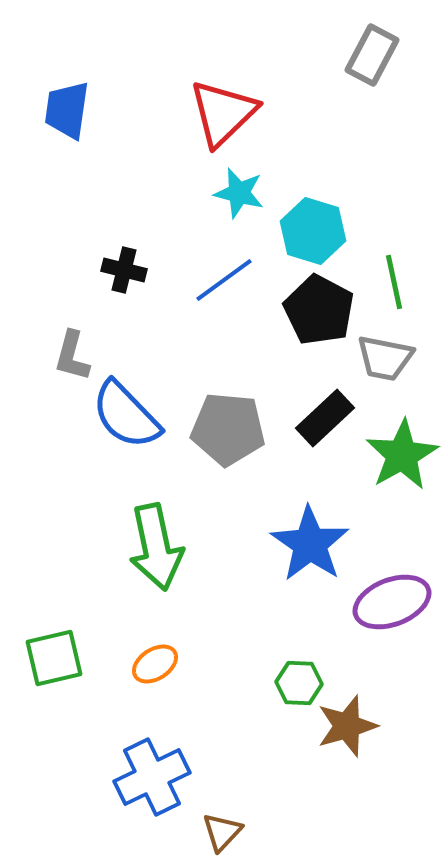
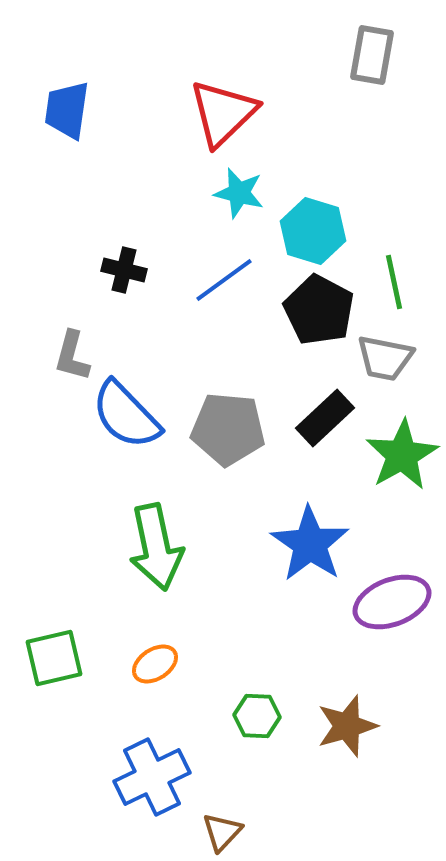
gray rectangle: rotated 18 degrees counterclockwise
green hexagon: moved 42 px left, 33 px down
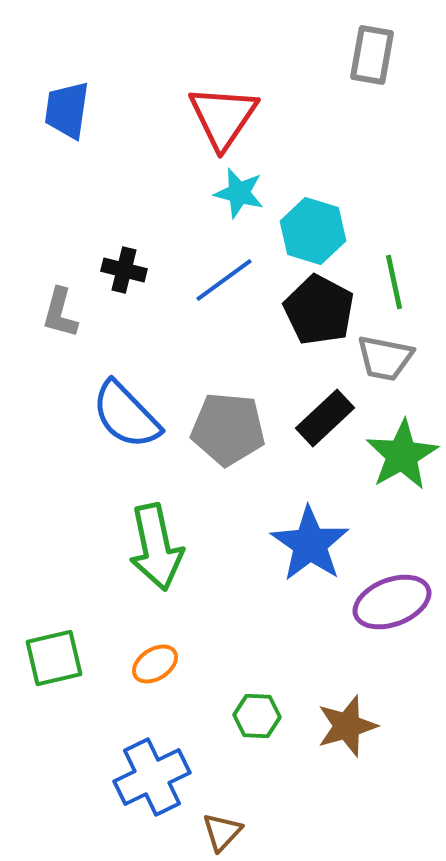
red triangle: moved 4 px down; rotated 12 degrees counterclockwise
gray L-shape: moved 12 px left, 43 px up
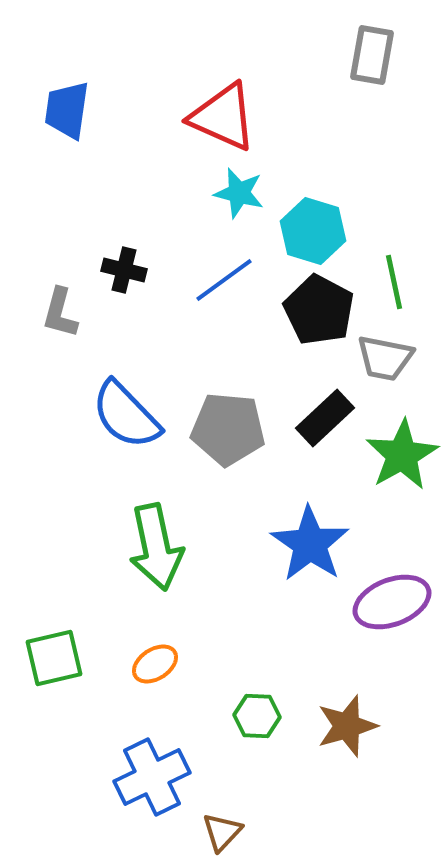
red triangle: rotated 40 degrees counterclockwise
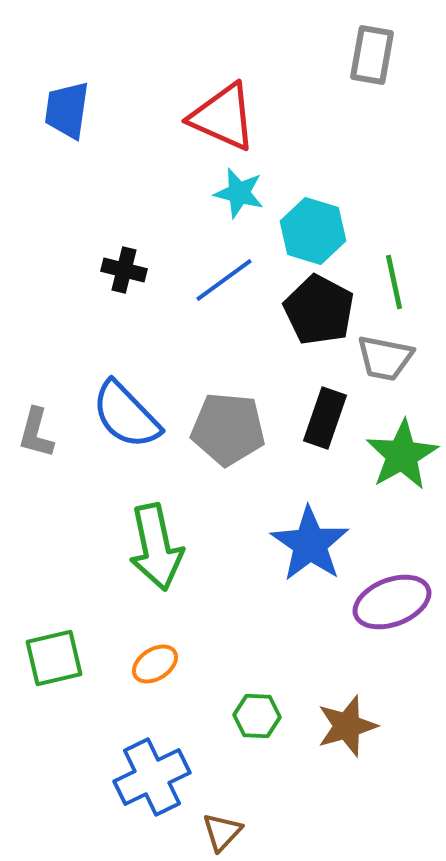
gray L-shape: moved 24 px left, 120 px down
black rectangle: rotated 28 degrees counterclockwise
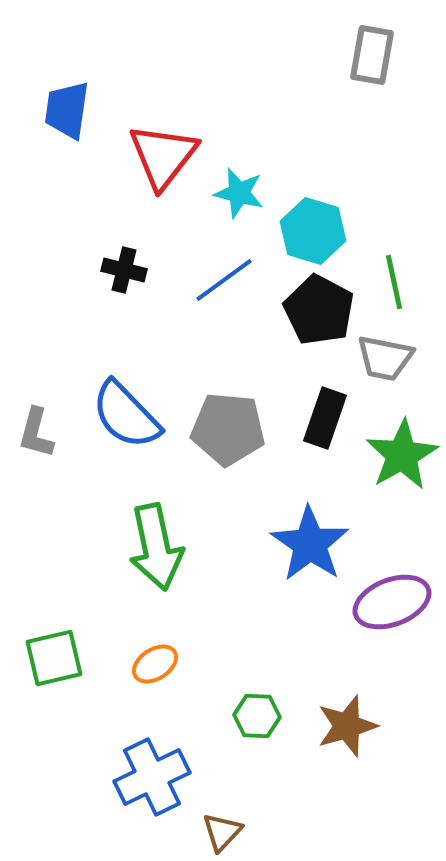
red triangle: moved 60 px left, 39 px down; rotated 44 degrees clockwise
